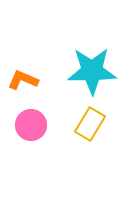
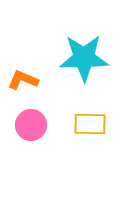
cyan star: moved 8 px left, 13 px up
yellow rectangle: rotated 60 degrees clockwise
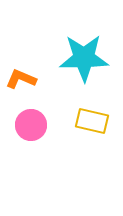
orange L-shape: moved 2 px left, 1 px up
yellow rectangle: moved 2 px right, 3 px up; rotated 12 degrees clockwise
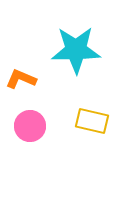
cyan star: moved 8 px left, 8 px up
pink circle: moved 1 px left, 1 px down
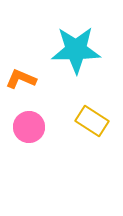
yellow rectangle: rotated 20 degrees clockwise
pink circle: moved 1 px left, 1 px down
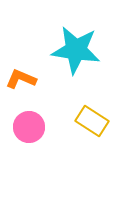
cyan star: rotated 9 degrees clockwise
